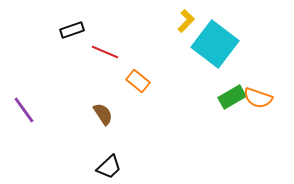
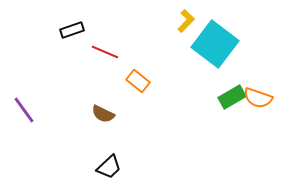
brown semicircle: rotated 150 degrees clockwise
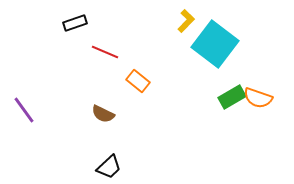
black rectangle: moved 3 px right, 7 px up
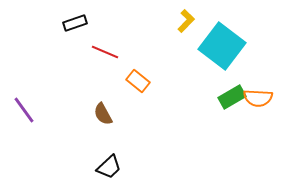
cyan square: moved 7 px right, 2 px down
orange semicircle: rotated 16 degrees counterclockwise
brown semicircle: rotated 35 degrees clockwise
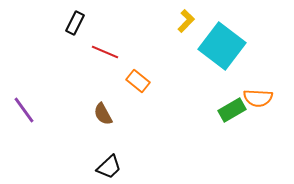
black rectangle: rotated 45 degrees counterclockwise
green rectangle: moved 13 px down
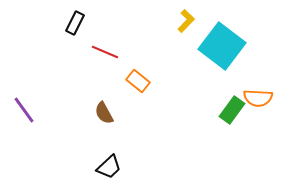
green rectangle: rotated 24 degrees counterclockwise
brown semicircle: moved 1 px right, 1 px up
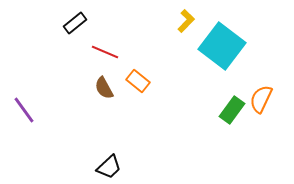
black rectangle: rotated 25 degrees clockwise
orange semicircle: moved 3 px right, 1 px down; rotated 112 degrees clockwise
brown semicircle: moved 25 px up
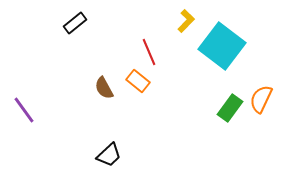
red line: moved 44 px right; rotated 44 degrees clockwise
green rectangle: moved 2 px left, 2 px up
black trapezoid: moved 12 px up
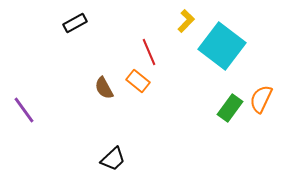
black rectangle: rotated 10 degrees clockwise
black trapezoid: moved 4 px right, 4 px down
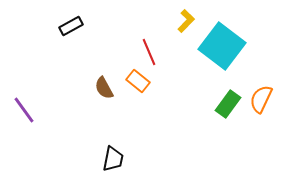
black rectangle: moved 4 px left, 3 px down
green rectangle: moved 2 px left, 4 px up
black trapezoid: rotated 36 degrees counterclockwise
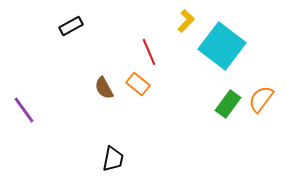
orange rectangle: moved 3 px down
orange semicircle: rotated 12 degrees clockwise
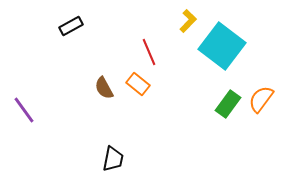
yellow L-shape: moved 2 px right
